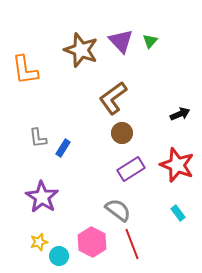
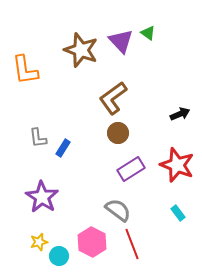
green triangle: moved 2 px left, 8 px up; rotated 35 degrees counterclockwise
brown circle: moved 4 px left
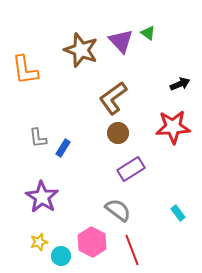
black arrow: moved 30 px up
red star: moved 4 px left, 38 px up; rotated 24 degrees counterclockwise
red line: moved 6 px down
cyan circle: moved 2 px right
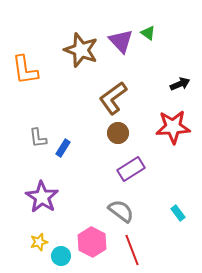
gray semicircle: moved 3 px right, 1 px down
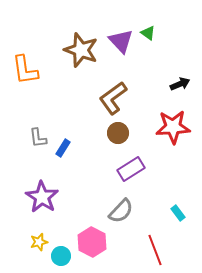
gray semicircle: rotated 96 degrees clockwise
red line: moved 23 px right
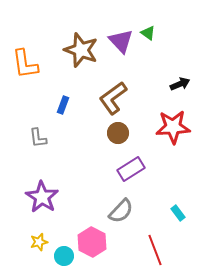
orange L-shape: moved 6 px up
blue rectangle: moved 43 px up; rotated 12 degrees counterclockwise
cyan circle: moved 3 px right
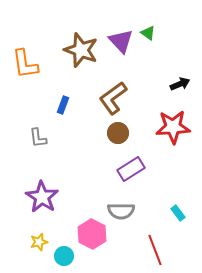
gray semicircle: rotated 48 degrees clockwise
pink hexagon: moved 8 px up
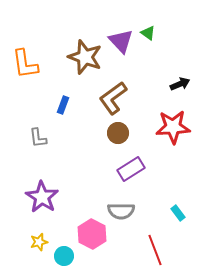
brown star: moved 4 px right, 7 px down
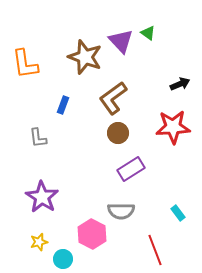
cyan circle: moved 1 px left, 3 px down
